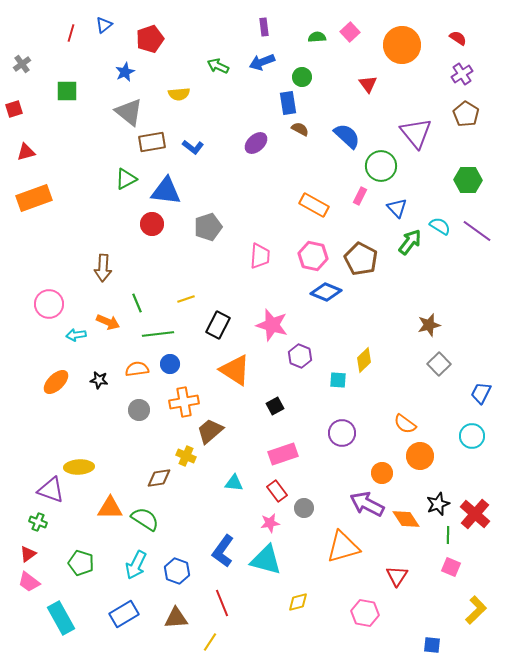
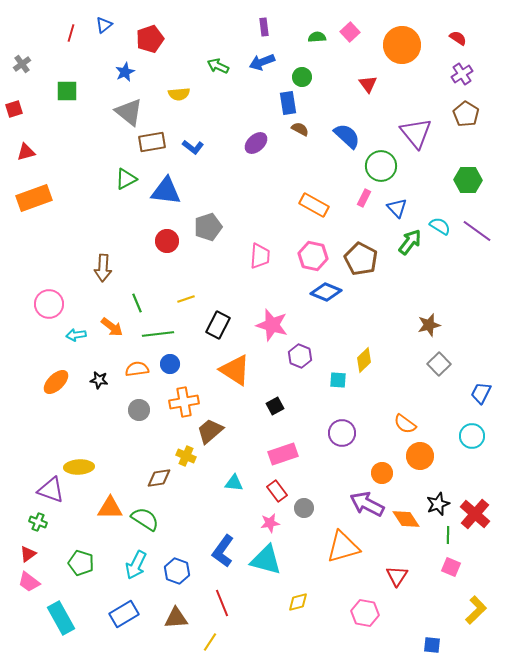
pink rectangle at (360, 196): moved 4 px right, 2 px down
red circle at (152, 224): moved 15 px right, 17 px down
orange arrow at (108, 322): moved 4 px right, 5 px down; rotated 15 degrees clockwise
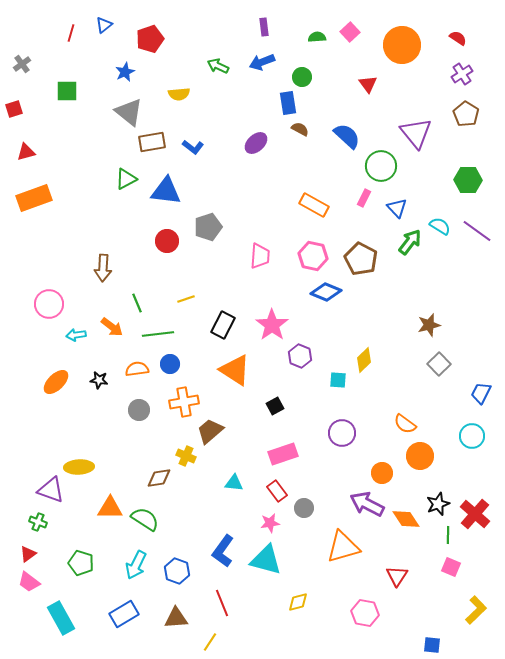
black rectangle at (218, 325): moved 5 px right
pink star at (272, 325): rotated 20 degrees clockwise
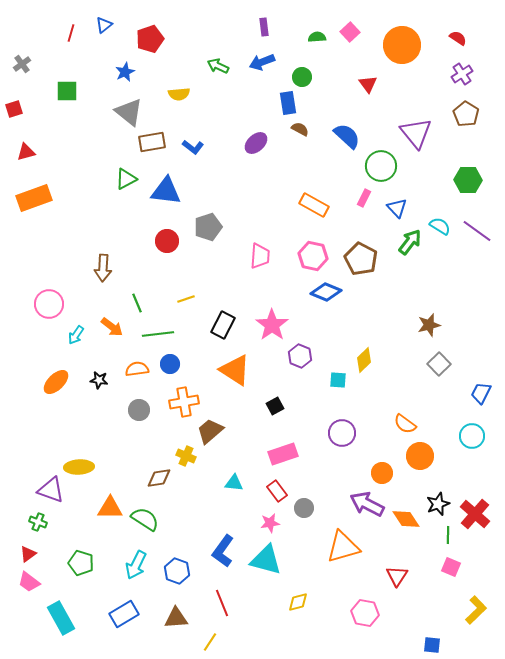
cyan arrow at (76, 335): rotated 48 degrees counterclockwise
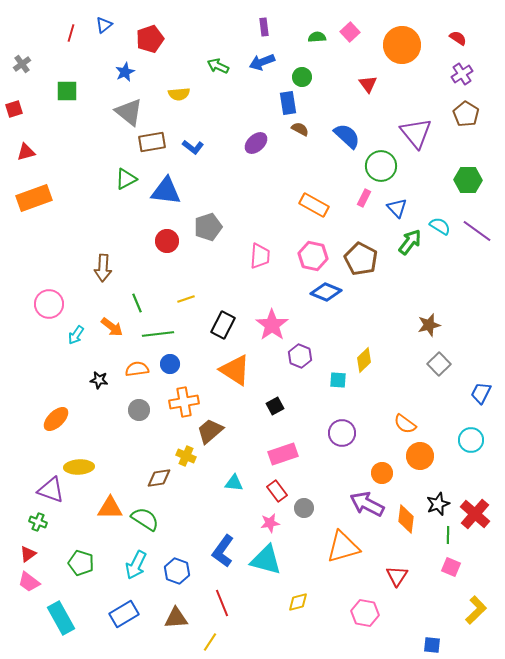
orange ellipse at (56, 382): moved 37 px down
cyan circle at (472, 436): moved 1 px left, 4 px down
orange diamond at (406, 519): rotated 40 degrees clockwise
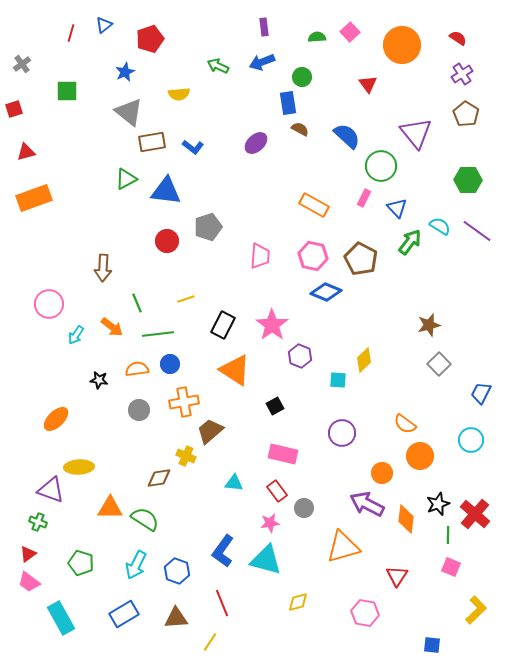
pink rectangle at (283, 454): rotated 32 degrees clockwise
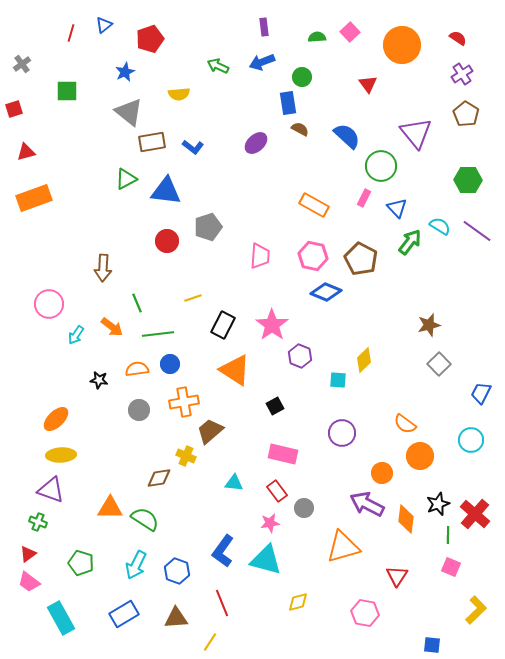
yellow line at (186, 299): moved 7 px right, 1 px up
yellow ellipse at (79, 467): moved 18 px left, 12 px up
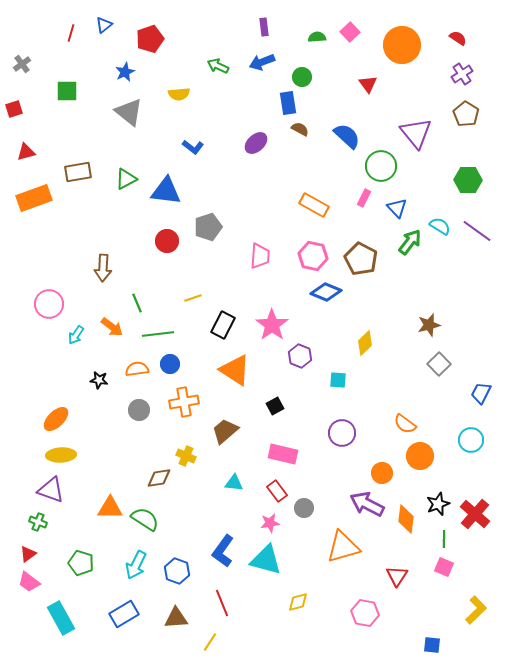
brown rectangle at (152, 142): moved 74 px left, 30 px down
yellow diamond at (364, 360): moved 1 px right, 17 px up
brown trapezoid at (210, 431): moved 15 px right
green line at (448, 535): moved 4 px left, 4 px down
pink square at (451, 567): moved 7 px left
